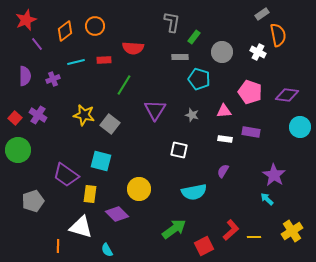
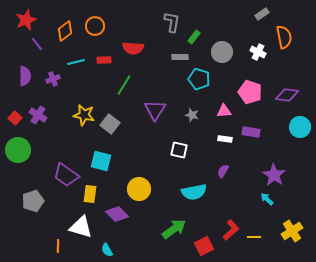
orange semicircle at (278, 35): moved 6 px right, 2 px down
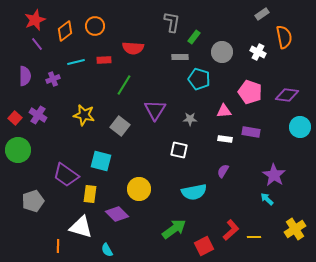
red star at (26, 20): moved 9 px right
gray star at (192, 115): moved 2 px left, 4 px down; rotated 16 degrees counterclockwise
gray square at (110, 124): moved 10 px right, 2 px down
yellow cross at (292, 231): moved 3 px right, 2 px up
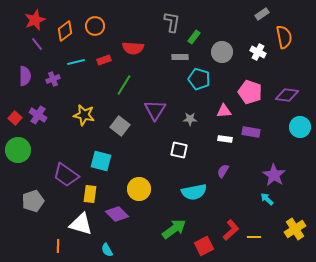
red rectangle at (104, 60): rotated 16 degrees counterclockwise
white triangle at (81, 227): moved 3 px up
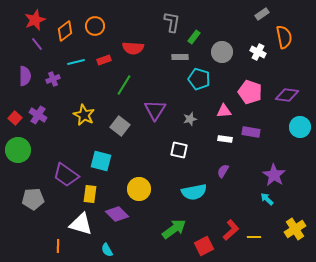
yellow star at (84, 115): rotated 15 degrees clockwise
gray star at (190, 119): rotated 16 degrees counterclockwise
gray pentagon at (33, 201): moved 2 px up; rotated 15 degrees clockwise
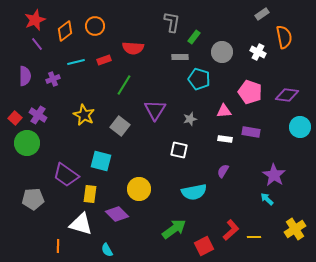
green circle at (18, 150): moved 9 px right, 7 px up
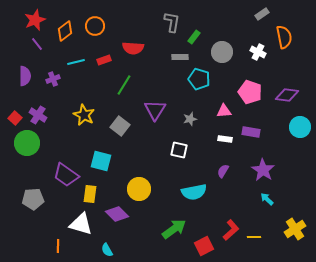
purple star at (274, 175): moved 11 px left, 5 px up
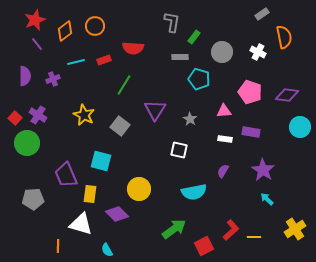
gray star at (190, 119): rotated 24 degrees counterclockwise
purple trapezoid at (66, 175): rotated 32 degrees clockwise
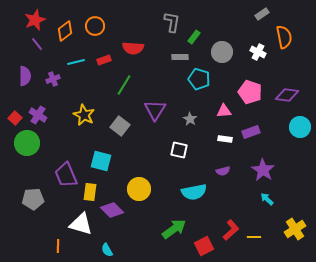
purple rectangle at (251, 132): rotated 30 degrees counterclockwise
purple semicircle at (223, 171): rotated 136 degrees counterclockwise
yellow rectangle at (90, 194): moved 2 px up
purple diamond at (117, 214): moved 5 px left, 4 px up
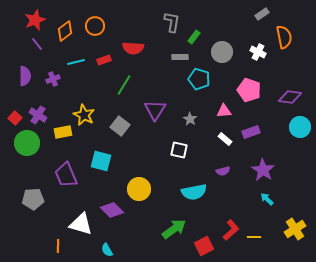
pink pentagon at (250, 92): moved 1 px left, 2 px up
purple diamond at (287, 95): moved 3 px right, 2 px down
white rectangle at (225, 139): rotated 32 degrees clockwise
yellow rectangle at (90, 192): moved 27 px left, 60 px up; rotated 72 degrees clockwise
